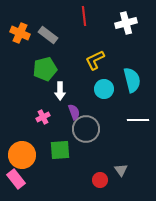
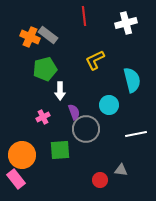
orange cross: moved 10 px right, 4 px down
cyan circle: moved 5 px right, 16 px down
white line: moved 2 px left, 14 px down; rotated 10 degrees counterclockwise
gray triangle: rotated 48 degrees counterclockwise
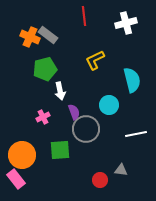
white arrow: rotated 12 degrees counterclockwise
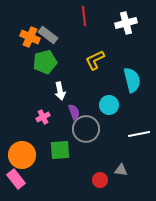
green pentagon: moved 7 px up
white line: moved 3 px right
